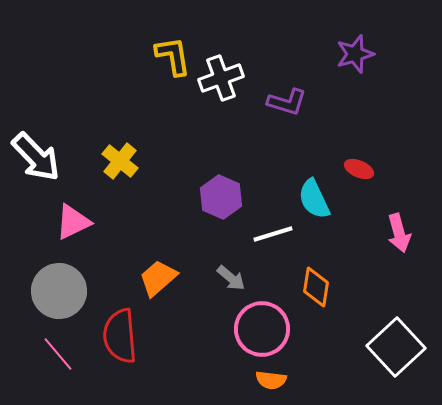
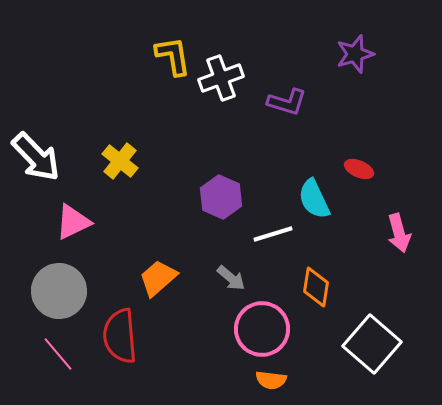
white square: moved 24 px left, 3 px up; rotated 6 degrees counterclockwise
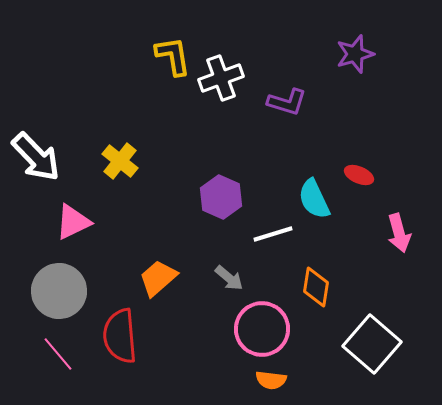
red ellipse: moved 6 px down
gray arrow: moved 2 px left
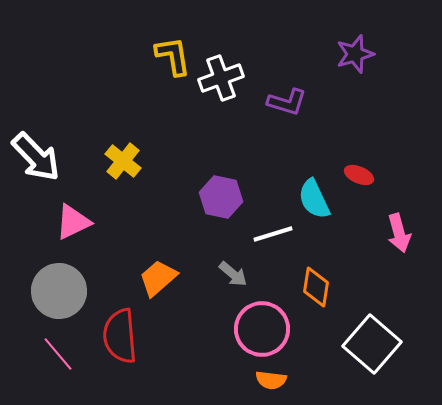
yellow cross: moved 3 px right
purple hexagon: rotated 12 degrees counterclockwise
gray arrow: moved 4 px right, 4 px up
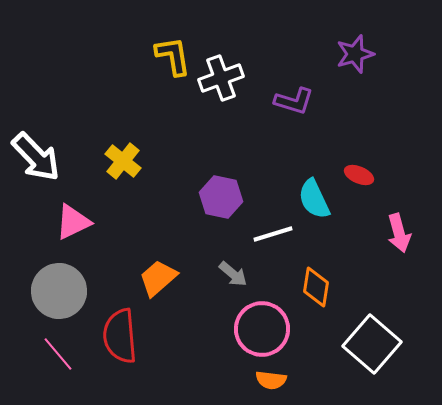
purple L-shape: moved 7 px right, 1 px up
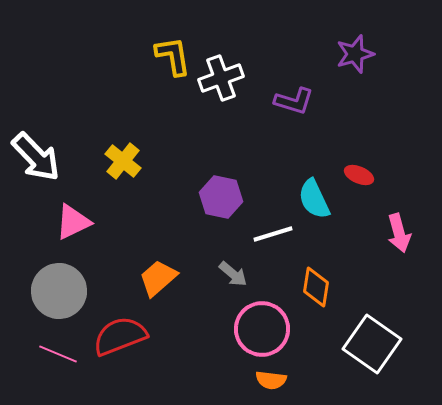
red semicircle: rotated 74 degrees clockwise
white square: rotated 6 degrees counterclockwise
pink line: rotated 27 degrees counterclockwise
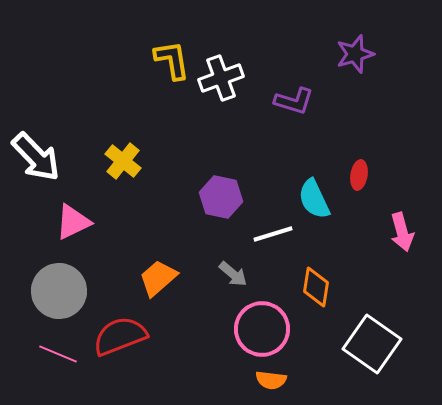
yellow L-shape: moved 1 px left, 4 px down
red ellipse: rotated 76 degrees clockwise
pink arrow: moved 3 px right, 1 px up
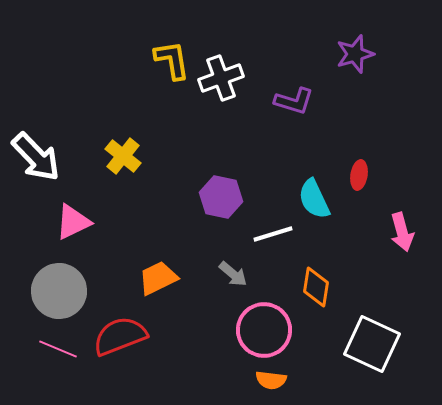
yellow cross: moved 5 px up
orange trapezoid: rotated 15 degrees clockwise
pink circle: moved 2 px right, 1 px down
white square: rotated 10 degrees counterclockwise
pink line: moved 5 px up
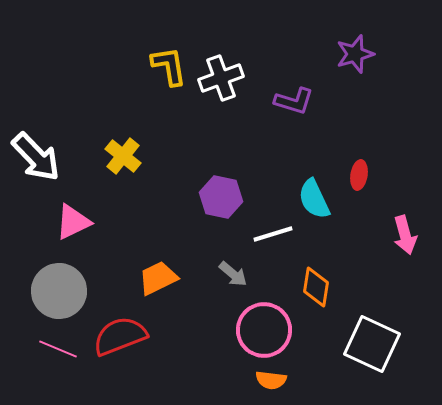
yellow L-shape: moved 3 px left, 6 px down
pink arrow: moved 3 px right, 3 px down
